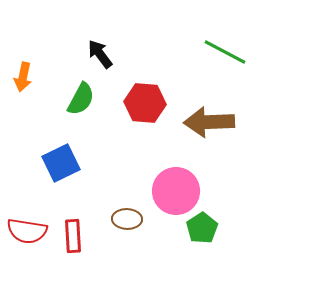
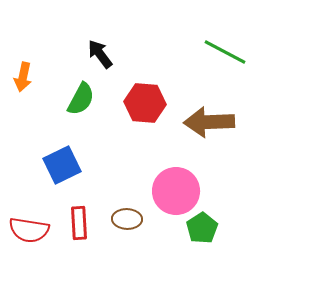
blue square: moved 1 px right, 2 px down
red semicircle: moved 2 px right, 1 px up
red rectangle: moved 6 px right, 13 px up
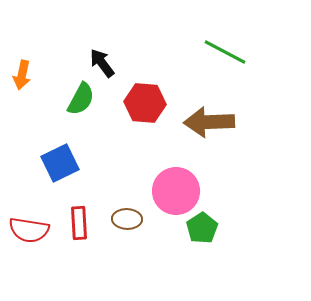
black arrow: moved 2 px right, 9 px down
orange arrow: moved 1 px left, 2 px up
blue square: moved 2 px left, 2 px up
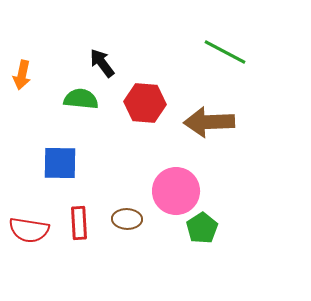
green semicircle: rotated 112 degrees counterclockwise
blue square: rotated 27 degrees clockwise
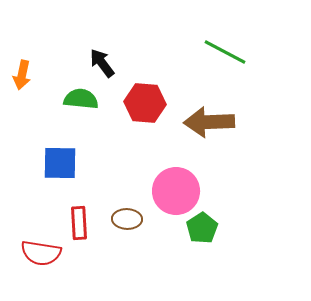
red semicircle: moved 12 px right, 23 px down
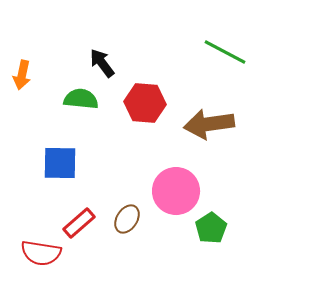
brown arrow: moved 2 px down; rotated 6 degrees counterclockwise
brown ellipse: rotated 60 degrees counterclockwise
red rectangle: rotated 52 degrees clockwise
green pentagon: moved 9 px right
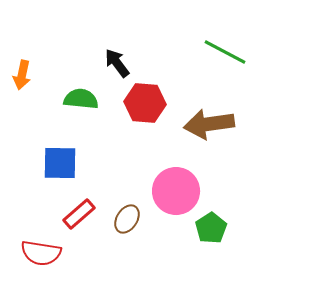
black arrow: moved 15 px right
red rectangle: moved 9 px up
